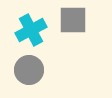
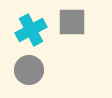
gray square: moved 1 px left, 2 px down
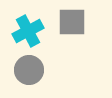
cyan cross: moved 3 px left, 1 px down
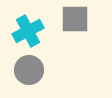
gray square: moved 3 px right, 3 px up
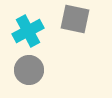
gray square: rotated 12 degrees clockwise
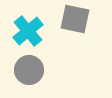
cyan cross: rotated 12 degrees counterclockwise
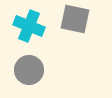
cyan cross: moved 1 px right, 5 px up; rotated 28 degrees counterclockwise
